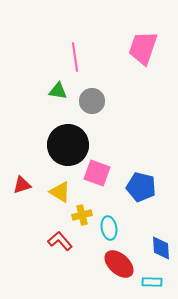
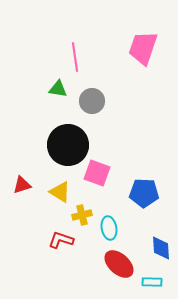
green triangle: moved 2 px up
blue pentagon: moved 3 px right, 6 px down; rotated 12 degrees counterclockwise
red L-shape: moved 1 px right, 1 px up; rotated 30 degrees counterclockwise
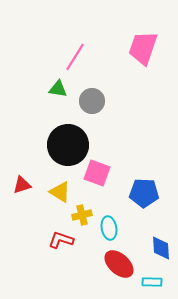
pink line: rotated 40 degrees clockwise
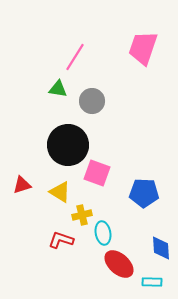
cyan ellipse: moved 6 px left, 5 px down
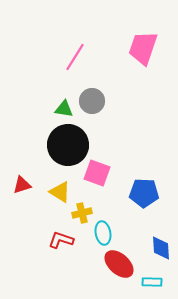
green triangle: moved 6 px right, 20 px down
yellow cross: moved 2 px up
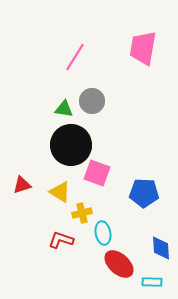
pink trapezoid: rotated 9 degrees counterclockwise
black circle: moved 3 px right
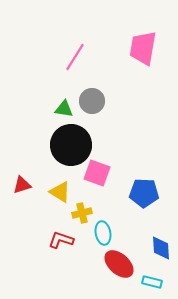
cyan rectangle: rotated 12 degrees clockwise
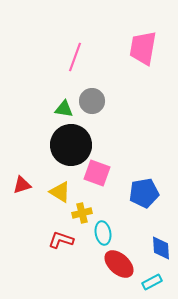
pink line: rotated 12 degrees counterclockwise
blue pentagon: rotated 12 degrees counterclockwise
cyan rectangle: rotated 42 degrees counterclockwise
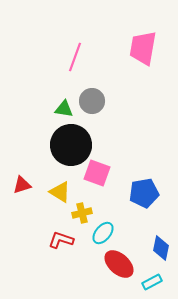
cyan ellipse: rotated 50 degrees clockwise
blue diamond: rotated 15 degrees clockwise
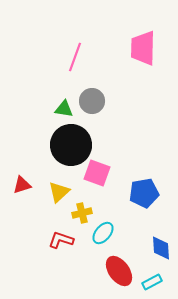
pink trapezoid: rotated 9 degrees counterclockwise
yellow triangle: moved 1 px left; rotated 45 degrees clockwise
blue diamond: rotated 15 degrees counterclockwise
red ellipse: moved 7 px down; rotated 12 degrees clockwise
